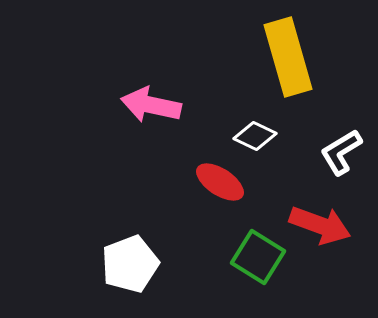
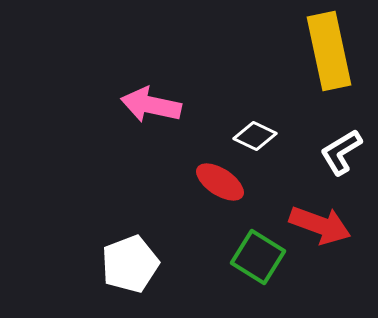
yellow rectangle: moved 41 px right, 6 px up; rotated 4 degrees clockwise
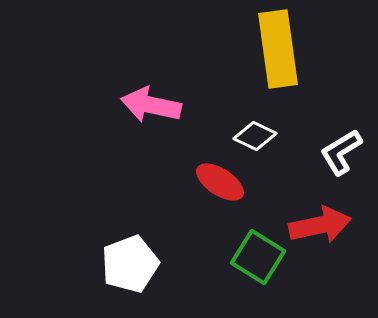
yellow rectangle: moved 51 px left, 2 px up; rotated 4 degrees clockwise
red arrow: rotated 32 degrees counterclockwise
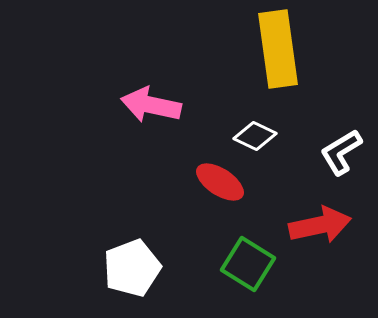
green square: moved 10 px left, 7 px down
white pentagon: moved 2 px right, 4 px down
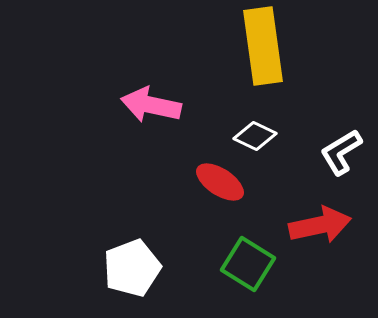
yellow rectangle: moved 15 px left, 3 px up
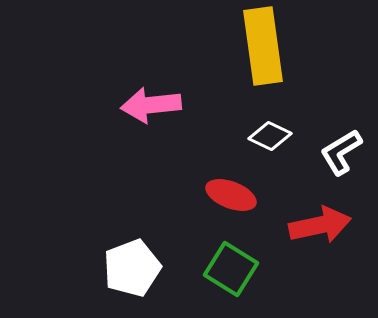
pink arrow: rotated 18 degrees counterclockwise
white diamond: moved 15 px right
red ellipse: moved 11 px right, 13 px down; rotated 12 degrees counterclockwise
green square: moved 17 px left, 5 px down
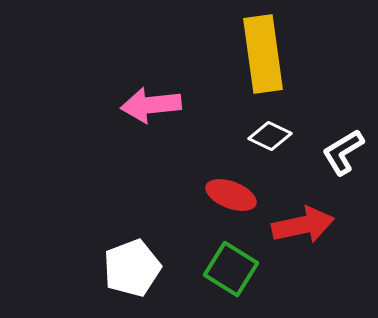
yellow rectangle: moved 8 px down
white L-shape: moved 2 px right
red arrow: moved 17 px left
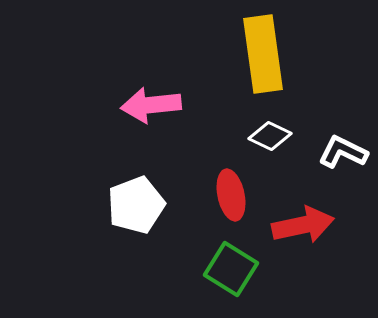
white L-shape: rotated 57 degrees clockwise
red ellipse: rotated 57 degrees clockwise
white pentagon: moved 4 px right, 63 px up
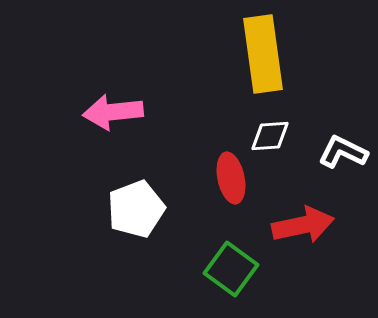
pink arrow: moved 38 px left, 7 px down
white diamond: rotated 30 degrees counterclockwise
red ellipse: moved 17 px up
white pentagon: moved 4 px down
green square: rotated 4 degrees clockwise
